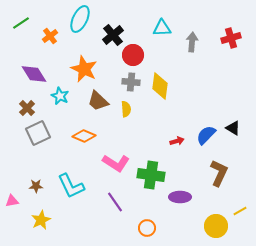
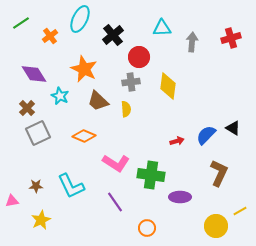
red circle: moved 6 px right, 2 px down
gray cross: rotated 12 degrees counterclockwise
yellow diamond: moved 8 px right
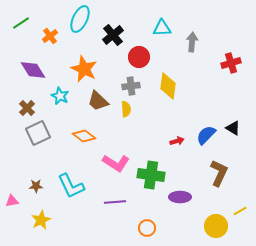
red cross: moved 25 px down
purple diamond: moved 1 px left, 4 px up
gray cross: moved 4 px down
orange diamond: rotated 15 degrees clockwise
purple line: rotated 60 degrees counterclockwise
